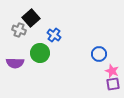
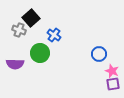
purple semicircle: moved 1 px down
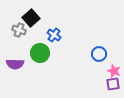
pink star: moved 2 px right
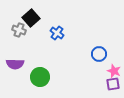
blue cross: moved 3 px right, 2 px up
green circle: moved 24 px down
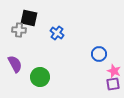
black square: moved 2 px left; rotated 36 degrees counterclockwise
gray cross: rotated 16 degrees counterclockwise
purple semicircle: rotated 120 degrees counterclockwise
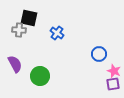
green circle: moved 1 px up
